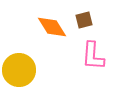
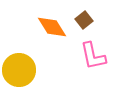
brown square: rotated 24 degrees counterclockwise
pink L-shape: rotated 16 degrees counterclockwise
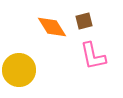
brown square: moved 1 px down; rotated 24 degrees clockwise
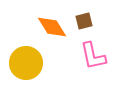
yellow circle: moved 7 px right, 7 px up
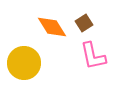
brown square: moved 2 px down; rotated 18 degrees counterclockwise
yellow circle: moved 2 px left
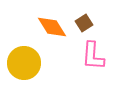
pink L-shape: rotated 16 degrees clockwise
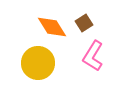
pink L-shape: rotated 28 degrees clockwise
yellow circle: moved 14 px right
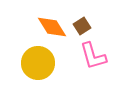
brown square: moved 2 px left, 3 px down
pink L-shape: rotated 48 degrees counterclockwise
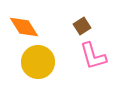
orange diamond: moved 28 px left
yellow circle: moved 1 px up
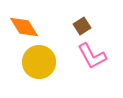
pink L-shape: moved 1 px left; rotated 12 degrees counterclockwise
yellow circle: moved 1 px right
